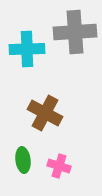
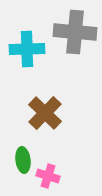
gray cross: rotated 9 degrees clockwise
brown cross: rotated 16 degrees clockwise
pink cross: moved 11 px left, 10 px down
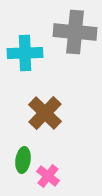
cyan cross: moved 2 px left, 4 px down
green ellipse: rotated 15 degrees clockwise
pink cross: rotated 20 degrees clockwise
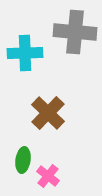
brown cross: moved 3 px right
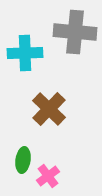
brown cross: moved 1 px right, 4 px up
pink cross: rotated 15 degrees clockwise
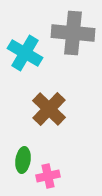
gray cross: moved 2 px left, 1 px down
cyan cross: rotated 32 degrees clockwise
pink cross: rotated 25 degrees clockwise
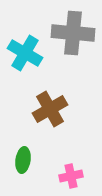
brown cross: moved 1 px right; rotated 16 degrees clockwise
pink cross: moved 23 px right
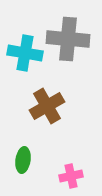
gray cross: moved 5 px left, 6 px down
cyan cross: rotated 20 degrees counterclockwise
brown cross: moved 3 px left, 3 px up
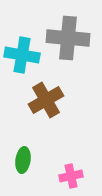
gray cross: moved 1 px up
cyan cross: moved 3 px left, 2 px down
brown cross: moved 1 px left, 6 px up
